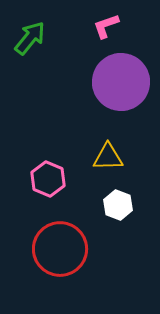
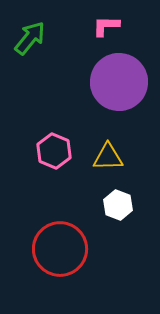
pink L-shape: rotated 20 degrees clockwise
purple circle: moved 2 px left
pink hexagon: moved 6 px right, 28 px up
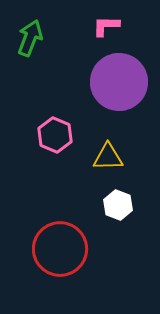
green arrow: rotated 18 degrees counterclockwise
pink hexagon: moved 1 px right, 16 px up
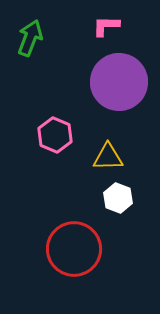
white hexagon: moved 7 px up
red circle: moved 14 px right
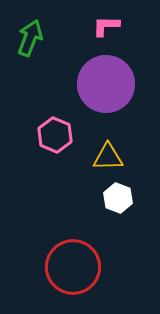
purple circle: moved 13 px left, 2 px down
red circle: moved 1 px left, 18 px down
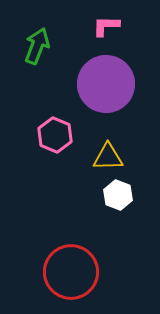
green arrow: moved 7 px right, 8 px down
white hexagon: moved 3 px up
red circle: moved 2 px left, 5 px down
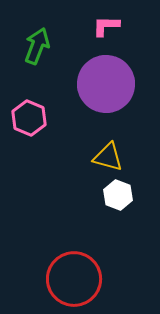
pink hexagon: moved 26 px left, 17 px up
yellow triangle: rotated 16 degrees clockwise
red circle: moved 3 px right, 7 px down
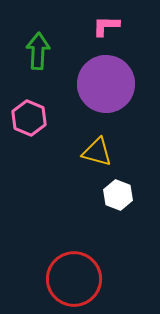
green arrow: moved 1 px right, 5 px down; rotated 18 degrees counterclockwise
yellow triangle: moved 11 px left, 5 px up
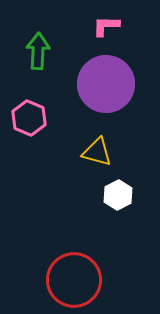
white hexagon: rotated 12 degrees clockwise
red circle: moved 1 px down
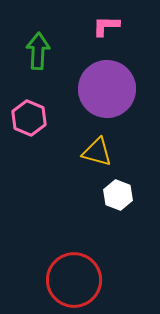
purple circle: moved 1 px right, 5 px down
white hexagon: rotated 12 degrees counterclockwise
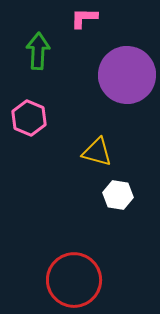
pink L-shape: moved 22 px left, 8 px up
purple circle: moved 20 px right, 14 px up
white hexagon: rotated 12 degrees counterclockwise
